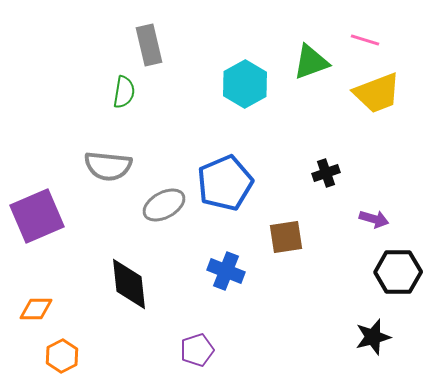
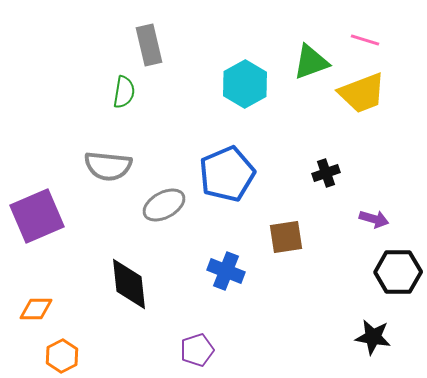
yellow trapezoid: moved 15 px left
blue pentagon: moved 2 px right, 9 px up
black star: rotated 24 degrees clockwise
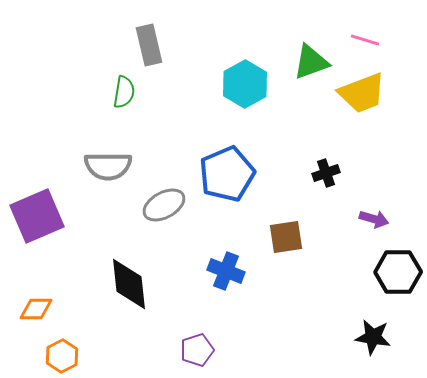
gray semicircle: rotated 6 degrees counterclockwise
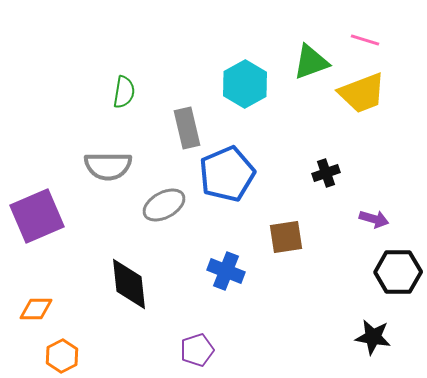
gray rectangle: moved 38 px right, 83 px down
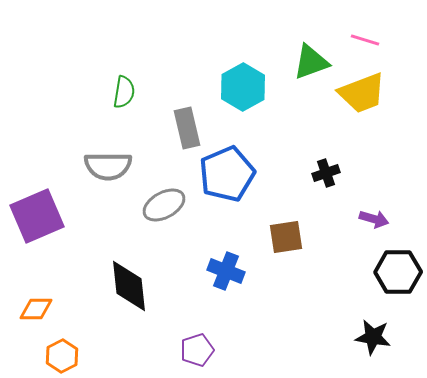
cyan hexagon: moved 2 px left, 3 px down
black diamond: moved 2 px down
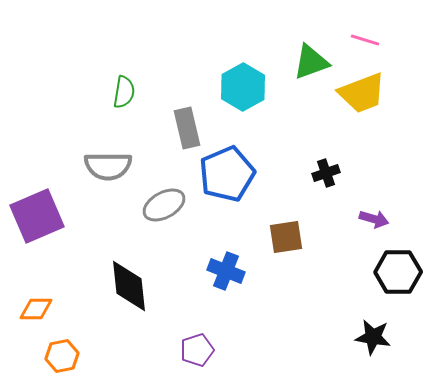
orange hexagon: rotated 16 degrees clockwise
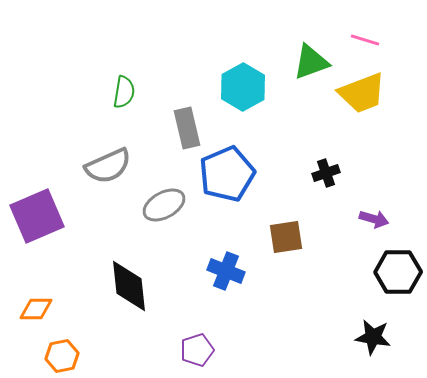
gray semicircle: rotated 24 degrees counterclockwise
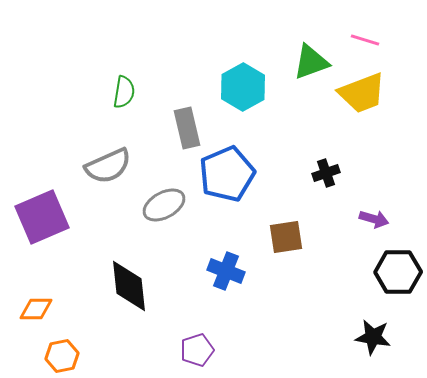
purple square: moved 5 px right, 1 px down
